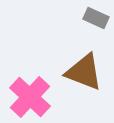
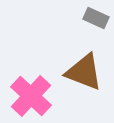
pink cross: moved 1 px right, 1 px up
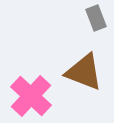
gray rectangle: rotated 45 degrees clockwise
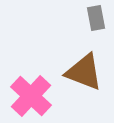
gray rectangle: rotated 10 degrees clockwise
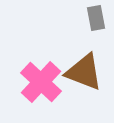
pink cross: moved 10 px right, 14 px up
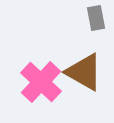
brown triangle: rotated 9 degrees clockwise
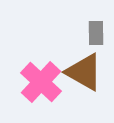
gray rectangle: moved 15 px down; rotated 10 degrees clockwise
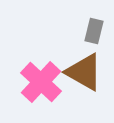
gray rectangle: moved 2 px left, 2 px up; rotated 15 degrees clockwise
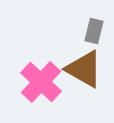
brown triangle: moved 3 px up
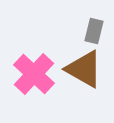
pink cross: moved 7 px left, 8 px up
